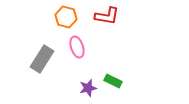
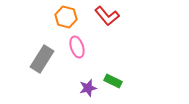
red L-shape: rotated 40 degrees clockwise
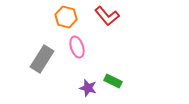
purple star: rotated 30 degrees clockwise
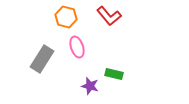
red L-shape: moved 2 px right
green rectangle: moved 1 px right, 7 px up; rotated 12 degrees counterclockwise
purple star: moved 2 px right, 2 px up
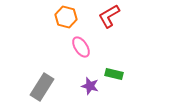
red L-shape: rotated 100 degrees clockwise
pink ellipse: moved 4 px right; rotated 15 degrees counterclockwise
gray rectangle: moved 28 px down
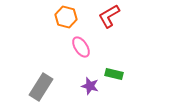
gray rectangle: moved 1 px left
